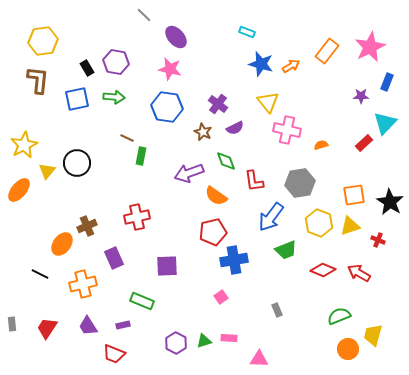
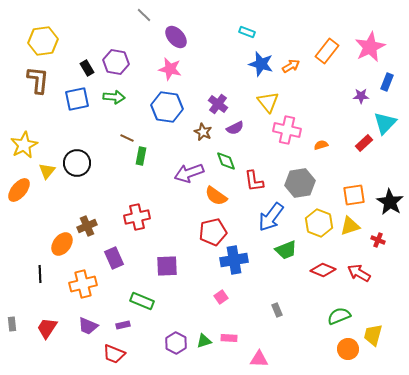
black line at (40, 274): rotated 60 degrees clockwise
purple trapezoid at (88, 326): rotated 35 degrees counterclockwise
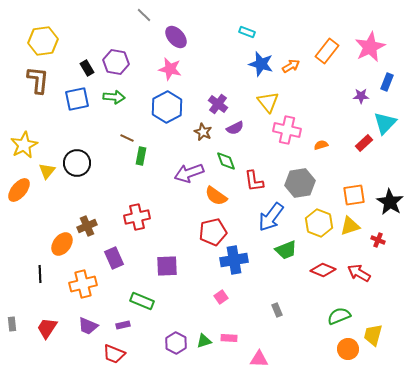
blue hexagon at (167, 107): rotated 24 degrees clockwise
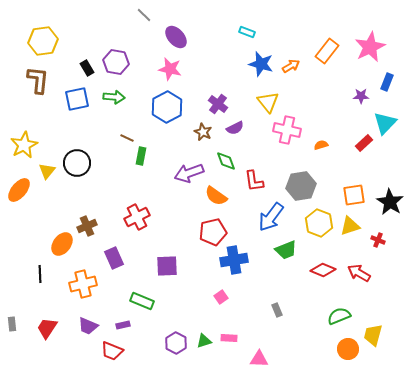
gray hexagon at (300, 183): moved 1 px right, 3 px down
red cross at (137, 217): rotated 15 degrees counterclockwise
red trapezoid at (114, 354): moved 2 px left, 3 px up
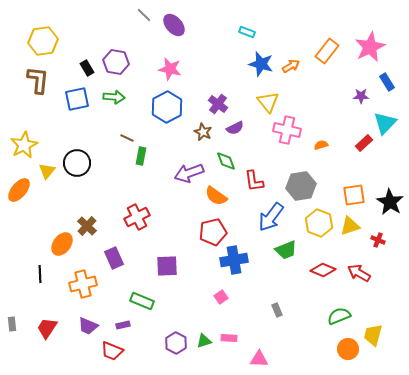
purple ellipse at (176, 37): moved 2 px left, 12 px up
blue rectangle at (387, 82): rotated 54 degrees counterclockwise
brown cross at (87, 226): rotated 24 degrees counterclockwise
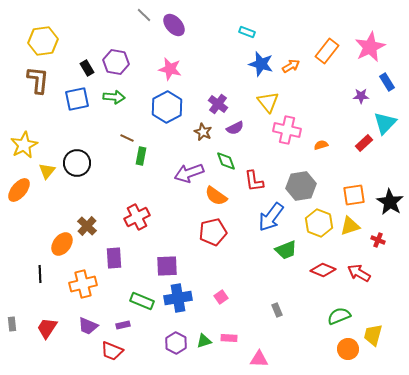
purple rectangle at (114, 258): rotated 20 degrees clockwise
blue cross at (234, 260): moved 56 px left, 38 px down
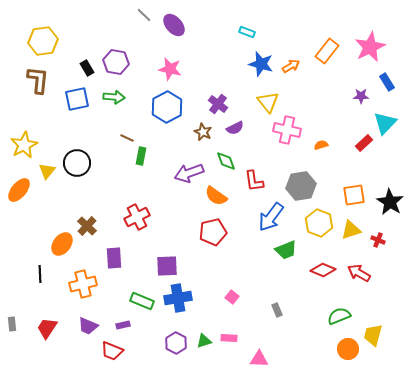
yellow triangle at (350, 226): moved 1 px right, 4 px down
pink square at (221, 297): moved 11 px right; rotated 16 degrees counterclockwise
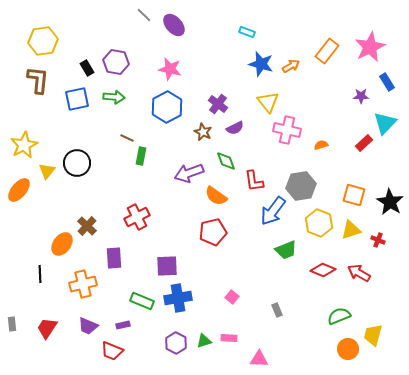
orange square at (354, 195): rotated 25 degrees clockwise
blue arrow at (271, 217): moved 2 px right, 6 px up
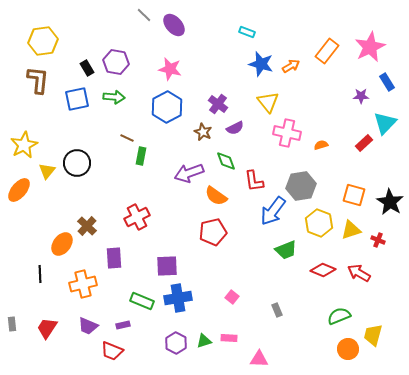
pink cross at (287, 130): moved 3 px down
